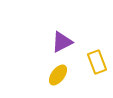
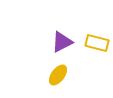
yellow rectangle: moved 19 px up; rotated 55 degrees counterclockwise
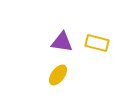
purple triangle: rotated 35 degrees clockwise
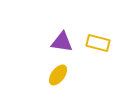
yellow rectangle: moved 1 px right
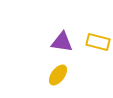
yellow rectangle: moved 1 px up
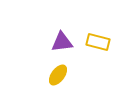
purple triangle: rotated 15 degrees counterclockwise
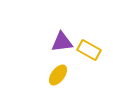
yellow rectangle: moved 9 px left, 8 px down; rotated 15 degrees clockwise
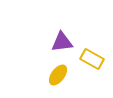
yellow rectangle: moved 3 px right, 9 px down
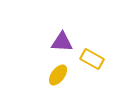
purple triangle: rotated 10 degrees clockwise
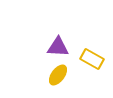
purple triangle: moved 4 px left, 5 px down
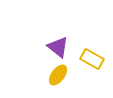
purple triangle: rotated 35 degrees clockwise
